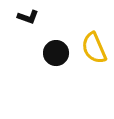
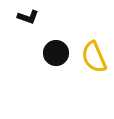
yellow semicircle: moved 9 px down
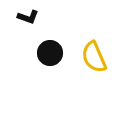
black circle: moved 6 px left
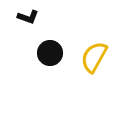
yellow semicircle: rotated 52 degrees clockwise
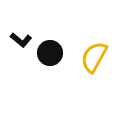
black L-shape: moved 7 px left, 23 px down; rotated 20 degrees clockwise
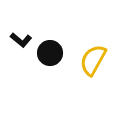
yellow semicircle: moved 1 px left, 3 px down
